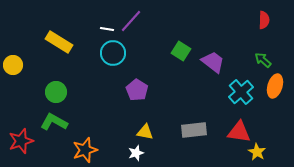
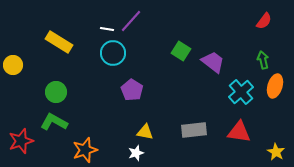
red semicircle: moved 1 px down; rotated 36 degrees clockwise
green arrow: rotated 36 degrees clockwise
purple pentagon: moved 5 px left
yellow star: moved 19 px right
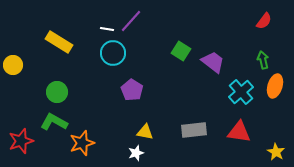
green circle: moved 1 px right
orange star: moved 3 px left, 7 px up
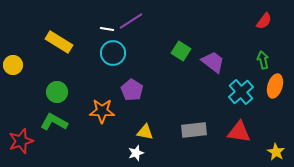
purple line: rotated 15 degrees clockwise
orange star: moved 20 px right, 32 px up; rotated 20 degrees clockwise
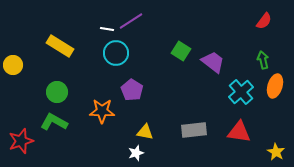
yellow rectangle: moved 1 px right, 4 px down
cyan circle: moved 3 px right
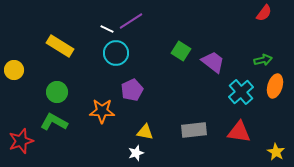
red semicircle: moved 8 px up
white line: rotated 16 degrees clockwise
green arrow: rotated 90 degrees clockwise
yellow circle: moved 1 px right, 5 px down
purple pentagon: rotated 15 degrees clockwise
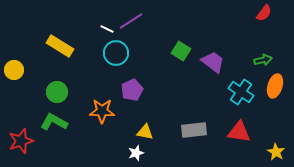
cyan cross: rotated 15 degrees counterclockwise
